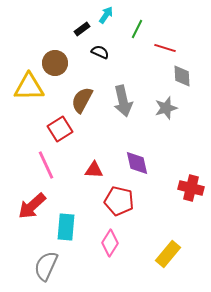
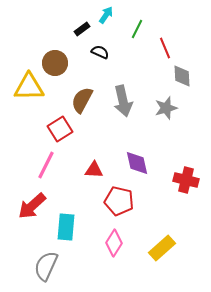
red line: rotated 50 degrees clockwise
pink line: rotated 52 degrees clockwise
red cross: moved 5 px left, 8 px up
pink diamond: moved 4 px right
yellow rectangle: moved 6 px left, 6 px up; rotated 8 degrees clockwise
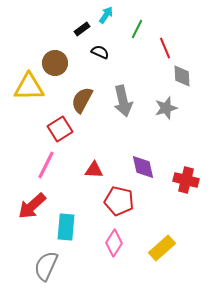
purple diamond: moved 6 px right, 4 px down
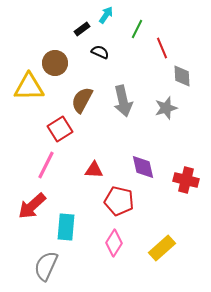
red line: moved 3 px left
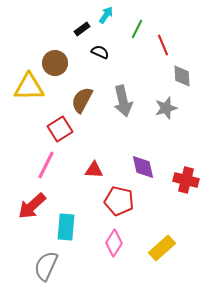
red line: moved 1 px right, 3 px up
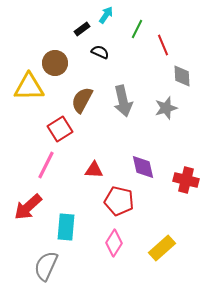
red arrow: moved 4 px left, 1 px down
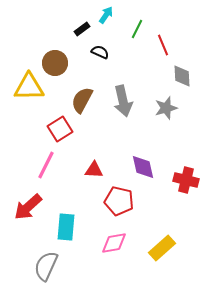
pink diamond: rotated 48 degrees clockwise
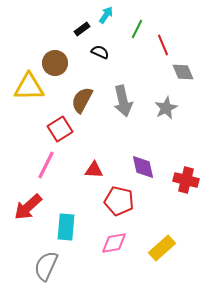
gray diamond: moved 1 px right, 4 px up; rotated 20 degrees counterclockwise
gray star: rotated 10 degrees counterclockwise
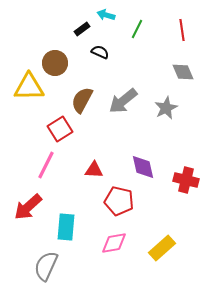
cyan arrow: rotated 108 degrees counterclockwise
red line: moved 19 px right, 15 px up; rotated 15 degrees clockwise
gray arrow: rotated 64 degrees clockwise
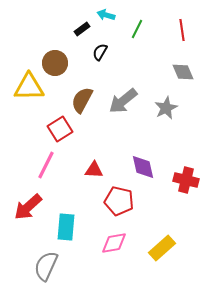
black semicircle: rotated 84 degrees counterclockwise
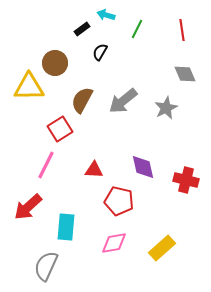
gray diamond: moved 2 px right, 2 px down
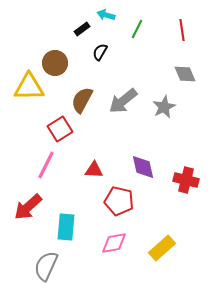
gray star: moved 2 px left, 1 px up
